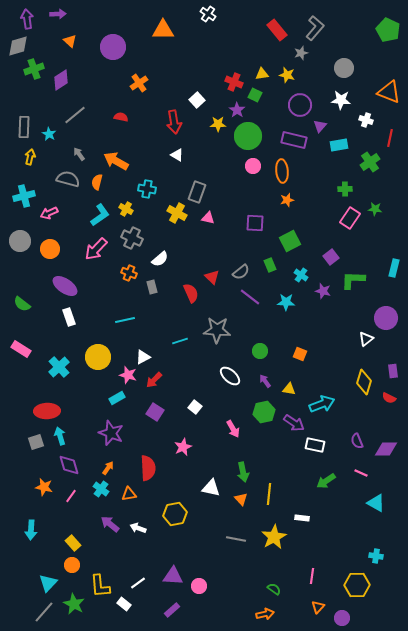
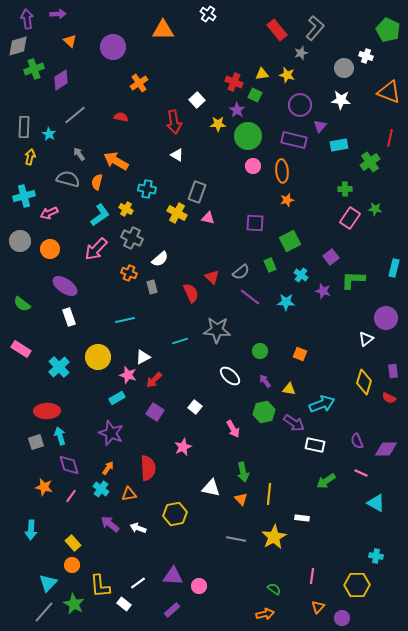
white cross at (366, 120): moved 64 px up
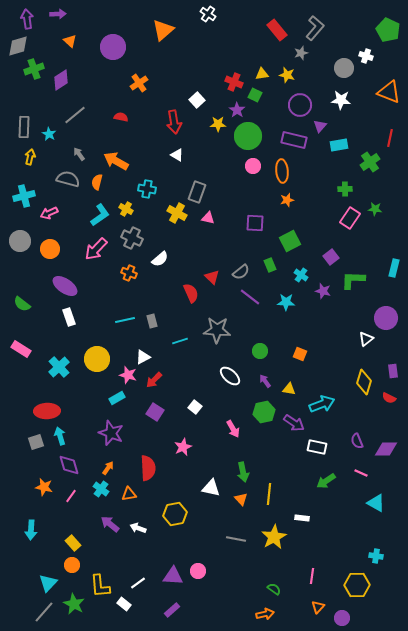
orange triangle at (163, 30): rotated 40 degrees counterclockwise
gray rectangle at (152, 287): moved 34 px down
yellow circle at (98, 357): moved 1 px left, 2 px down
white rectangle at (315, 445): moved 2 px right, 2 px down
pink circle at (199, 586): moved 1 px left, 15 px up
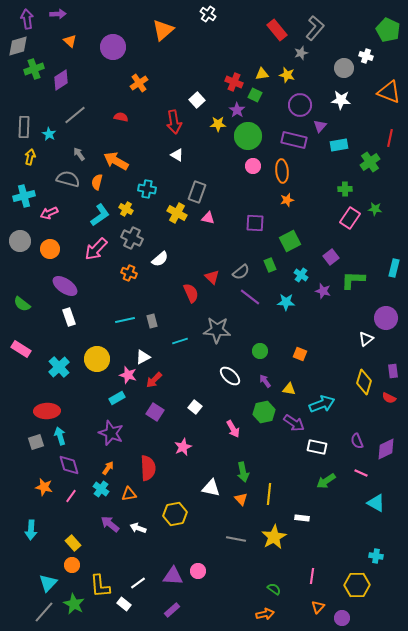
purple diamond at (386, 449): rotated 25 degrees counterclockwise
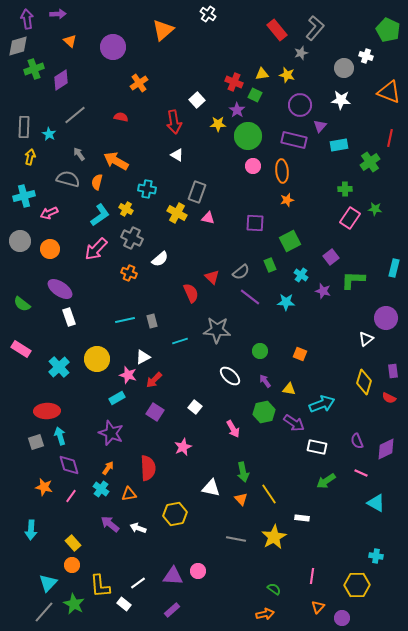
purple ellipse at (65, 286): moved 5 px left, 3 px down
yellow line at (269, 494): rotated 40 degrees counterclockwise
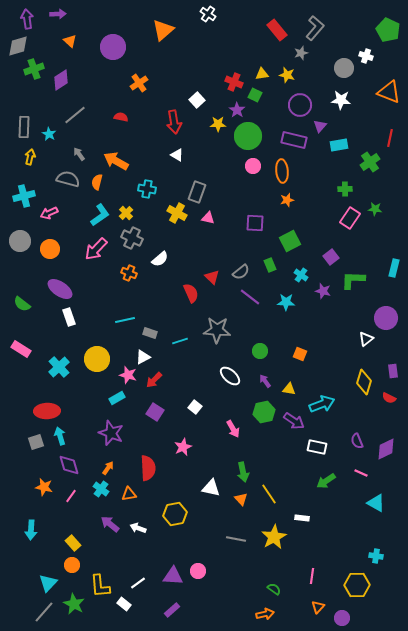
yellow cross at (126, 209): moved 4 px down; rotated 16 degrees clockwise
gray rectangle at (152, 321): moved 2 px left, 12 px down; rotated 56 degrees counterclockwise
purple arrow at (294, 423): moved 2 px up
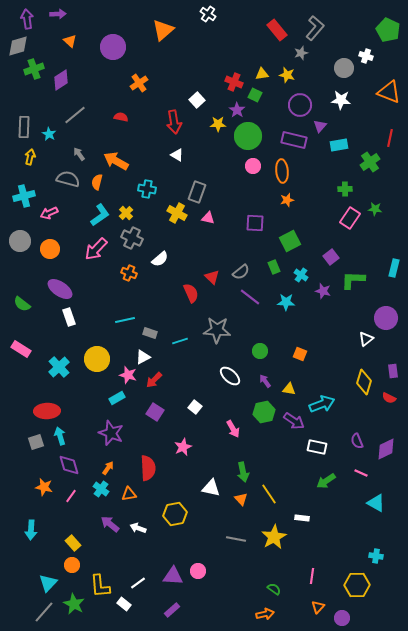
green rectangle at (270, 265): moved 4 px right, 2 px down
